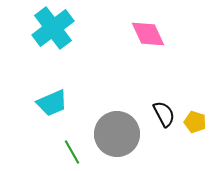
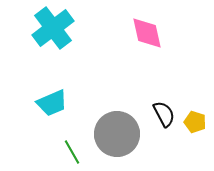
pink diamond: moved 1 px left, 1 px up; rotated 12 degrees clockwise
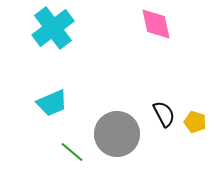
pink diamond: moved 9 px right, 9 px up
green line: rotated 20 degrees counterclockwise
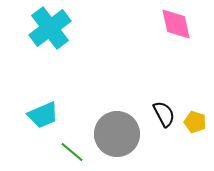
pink diamond: moved 20 px right
cyan cross: moved 3 px left
cyan trapezoid: moved 9 px left, 12 px down
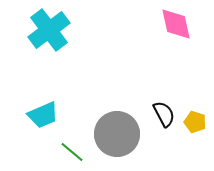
cyan cross: moved 1 px left, 2 px down
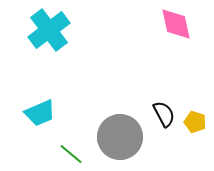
cyan trapezoid: moved 3 px left, 2 px up
gray circle: moved 3 px right, 3 px down
green line: moved 1 px left, 2 px down
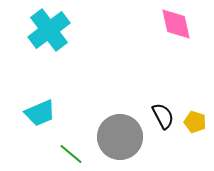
black semicircle: moved 1 px left, 2 px down
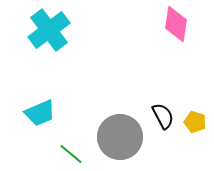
pink diamond: rotated 21 degrees clockwise
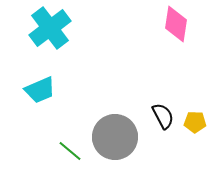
cyan cross: moved 1 px right, 2 px up
cyan trapezoid: moved 23 px up
yellow pentagon: rotated 15 degrees counterclockwise
gray circle: moved 5 px left
green line: moved 1 px left, 3 px up
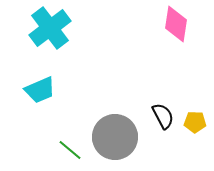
green line: moved 1 px up
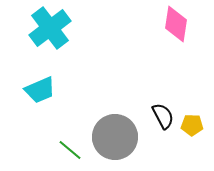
yellow pentagon: moved 3 px left, 3 px down
